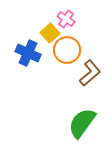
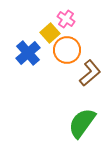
blue cross: rotated 25 degrees clockwise
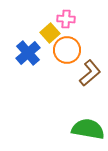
pink cross: rotated 30 degrees counterclockwise
green semicircle: moved 6 px right, 6 px down; rotated 64 degrees clockwise
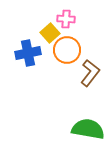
blue cross: rotated 30 degrees clockwise
brown L-shape: rotated 12 degrees counterclockwise
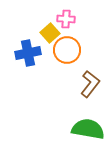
brown L-shape: moved 11 px down
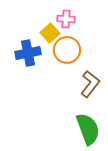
green semicircle: rotated 60 degrees clockwise
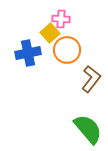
pink cross: moved 5 px left
brown L-shape: moved 1 px right, 5 px up
green semicircle: rotated 20 degrees counterclockwise
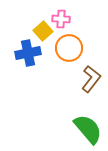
yellow square: moved 7 px left, 2 px up
orange circle: moved 2 px right, 2 px up
